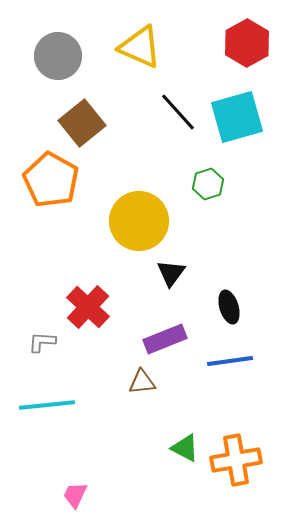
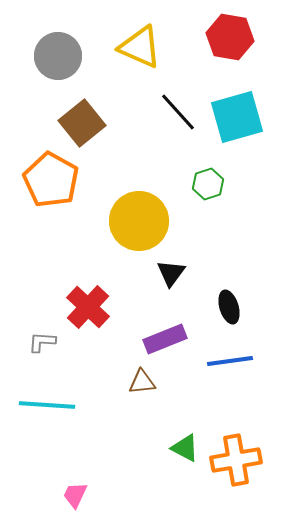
red hexagon: moved 17 px left, 6 px up; rotated 21 degrees counterclockwise
cyan line: rotated 10 degrees clockwise
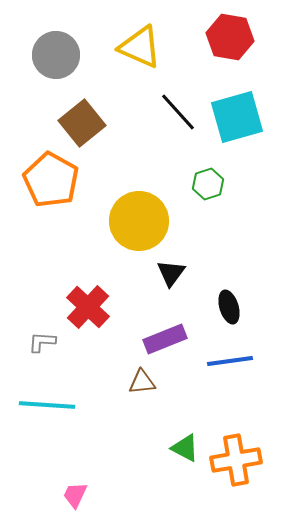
gray circle: moved 2 px left, 1 px up
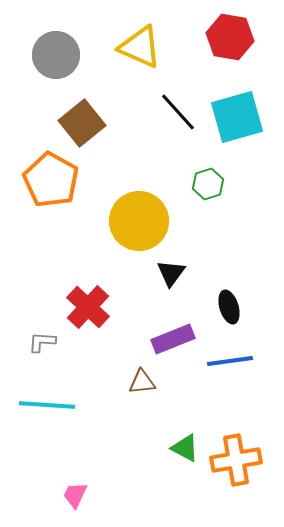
purple rectangle: moved 8 px right
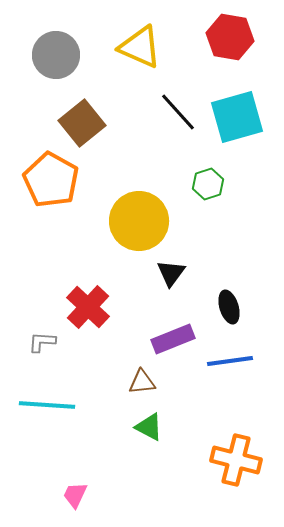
green triangle: moved 36 px left, 21 px up
orange cross: rotated 24 degrees clockwise
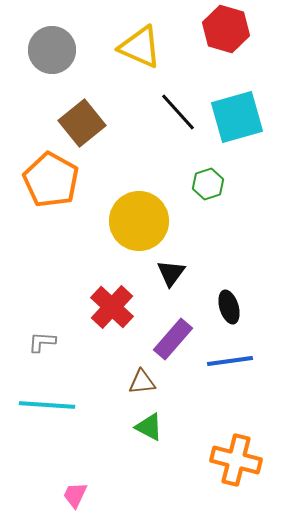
red hexagon: moved 4 px left, 8 px up; rotated 6 degrees clockwise
gray circle: moved 4 px left, 5 px up
red cross: moved 24 px right
purple rectangle: rotated 27 degrees counterclockwise
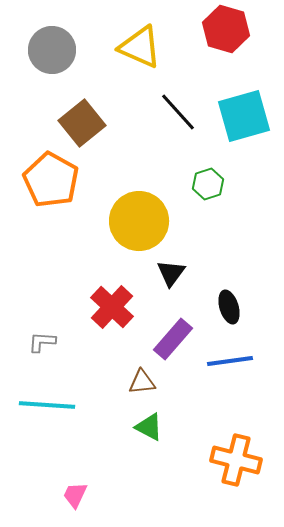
cyan square: moved 7 px right, 1 px up
